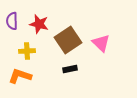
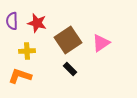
red star: moved 2 px left, 1 px up
pink triangle: rotated 42 degrees clockwise
black rectangle: rotated 56 degrees clockwise
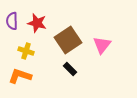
pink triangle: moved 1 px right, 2 px down; rotated 18 degrees counterclockwise
yellow cross: moved 1 px left; rotated 21 degrees clockwise
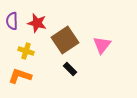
brown square: moved 3 px left
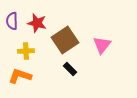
yellow cross: rotated 21 degrees counterclockwise
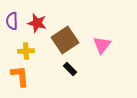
orange L-shape: rotated 65 degrees clockwise
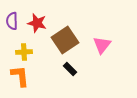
yellow cross: moved 2 px left, 1 px down
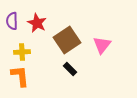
red star: rotated 12 degrees clockwise
brown square: moved 2 px right
yellow cross: moved 2 px left
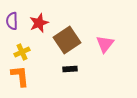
red star: moved 2 px right; rotated 24 degrees clockwise
pink triangle: moved 3 px right, 1 px up
yellow cross: rotated 21 degrees counterclockwise
black rectangle: rotated 48 degrees counterclockwise
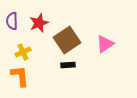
pink triangle: rotated 18 degrees clockwise
yellow cross: moved 1 px right
black rectangle: moved 2 px left, 4 px up
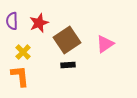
yellow cross: rotated 21 degrees counterclockwise
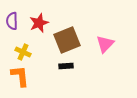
brown square: rotated 12 degrees clockwise
pink triangle: rotated 12 degrees counterclockwise
yellow cross: rotated 21 degrees counterclockwise
black rectangle: moved 2 px left, 1 px down
